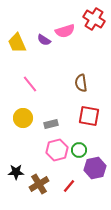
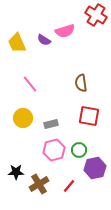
red cross: moved 2 px right, 4 px up
pink hexagon: moved 3 px left
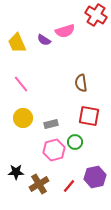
pink line: moved 9 px left
green circle: moved 4 px left, 8 px up
purple hexagon: moved 9 px down
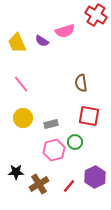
purple semicircle: moved 2 px left, 1 px down
purple hexagon: rotated 15 degrees counterclockwise
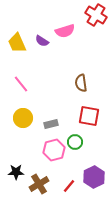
purple hexagon: moved 1 px left
